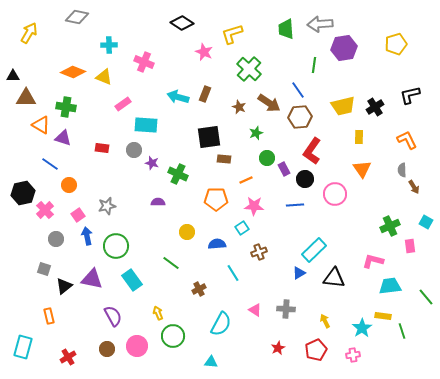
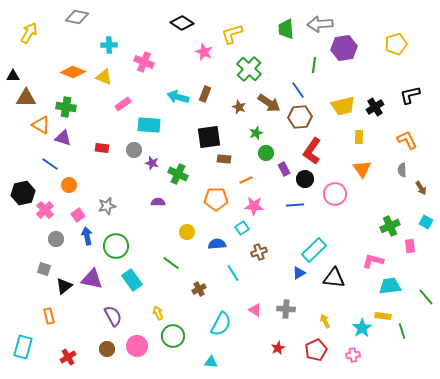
cyan rectangle at (146, 125): moved 3 px right
green circle at (267, 158): moved 1 px left, 5 px up
brown arrow at (414, 187): moved 7 px right, 1 px down
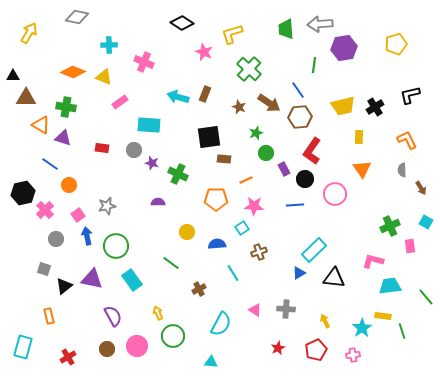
pink rectangle at (123, 104): moved 3 px left, 2 px up
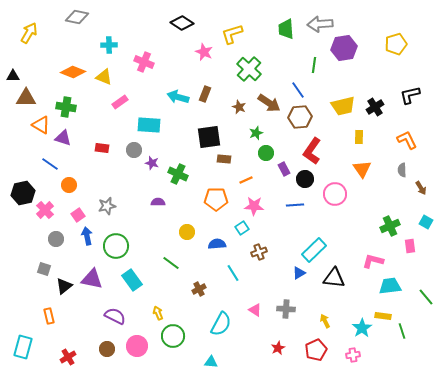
purple semicircle at (113, 316): moved 2 px right; rotated 35 degrees counterclockwise
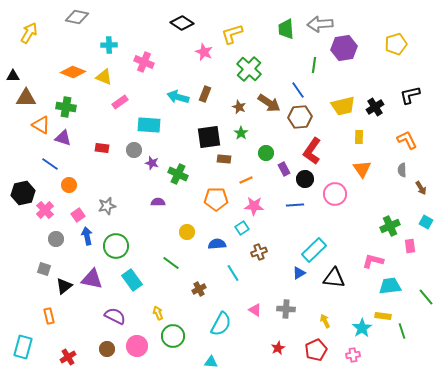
green star at (256, 133): moved 15 px left; rotated 16 degrees counterclockwise
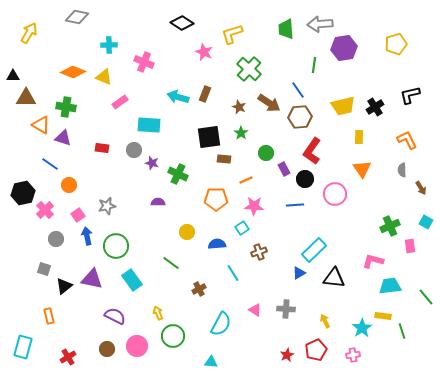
red star at (278, 348): moved 9 px right, 7 px down
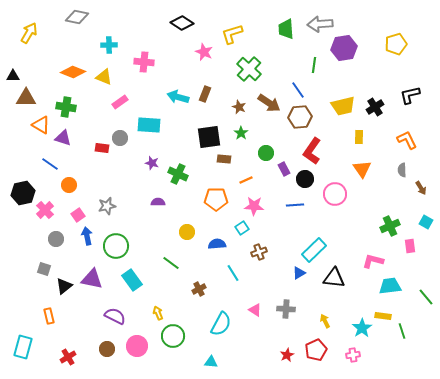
pink cross at (144, 62): rotated 18 degrees counterclockwise
gray circle at (134, 150): moved 14 px left, 12 px up
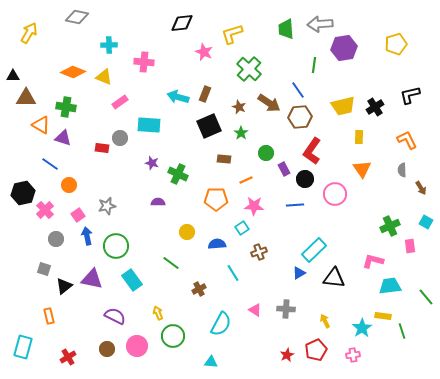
black diamond at (182, 23): rotated 40 degrees counterclockwise
black square at (209, 137): moved 11 px up; rotated 15 degrees counterclockwise
